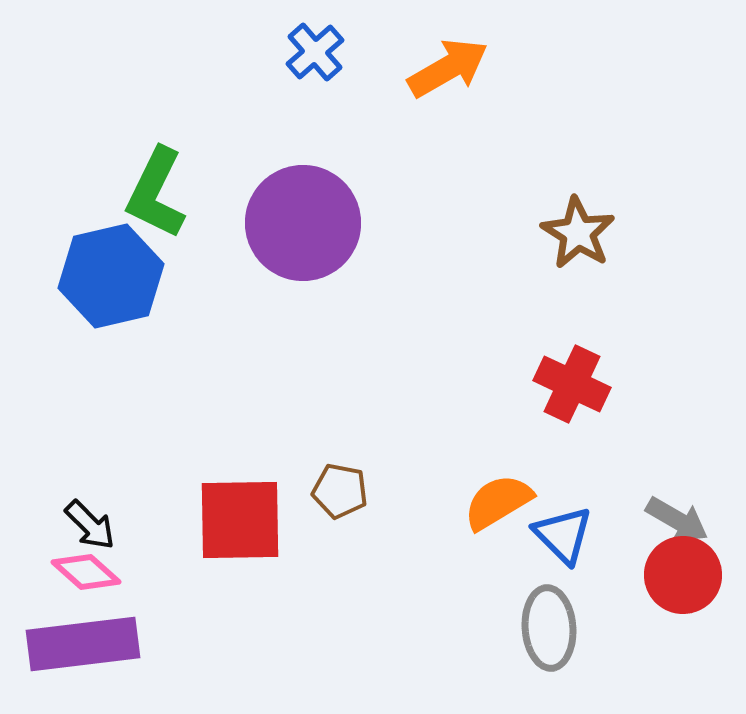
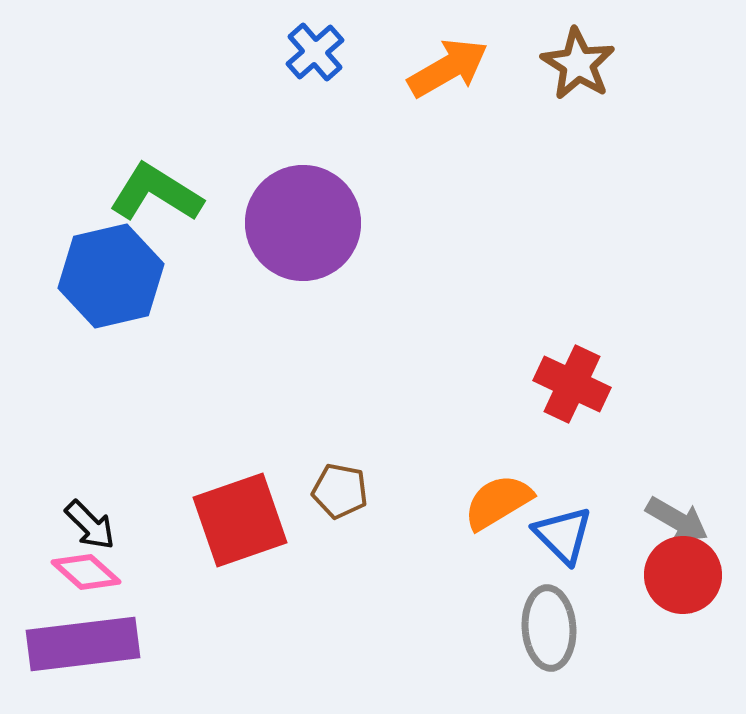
green L-shape: rotated 96 degrees clockwise
brown star: moved 169 px up
red square: rotated 18 degrees counterclockwise
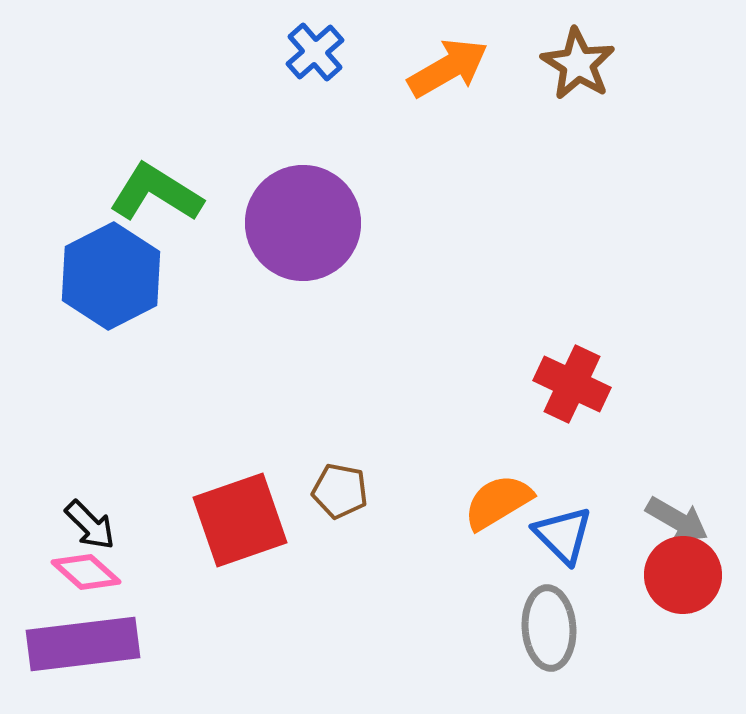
blue hexagon: rotated 14 degrees counterclockwise
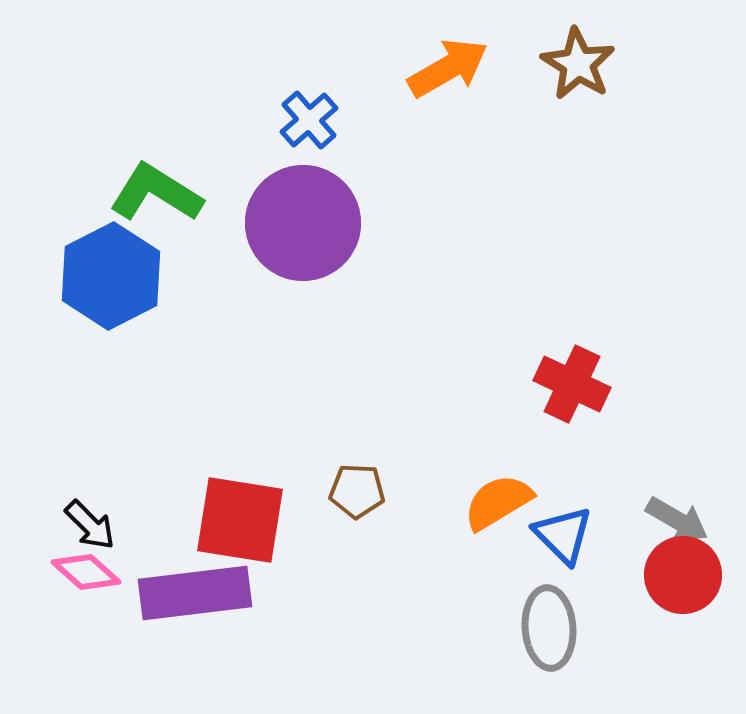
blue cross: moved 6 px left, 68 px down
brown pentagon: moved 17 px right; rotated 8 degrees counterclockwise
red square: rotated 28 degrees clockwise
purple rectangle: moved 112 px right, 51 px up
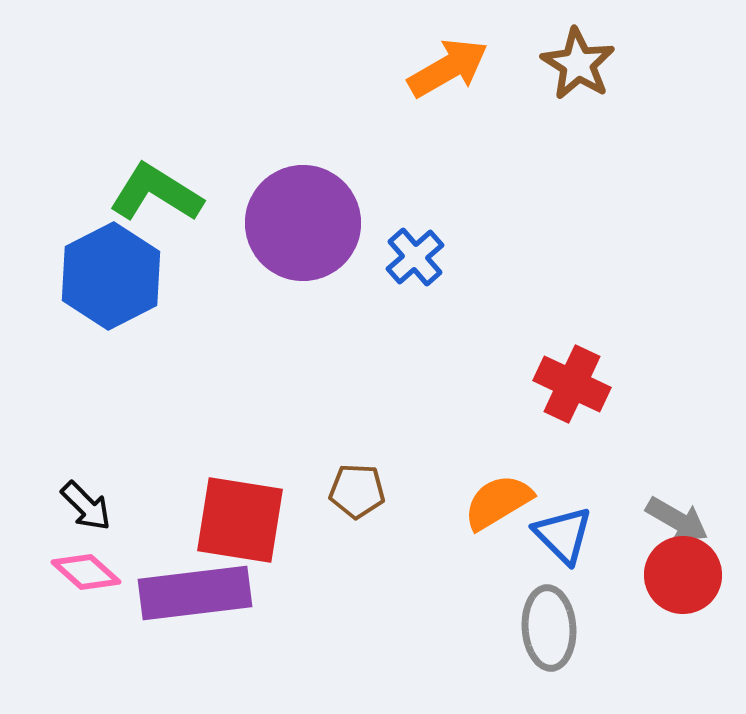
blue cross: moved 106 px right, 137 px down
black arrow: moved 4 px left, 19 px up
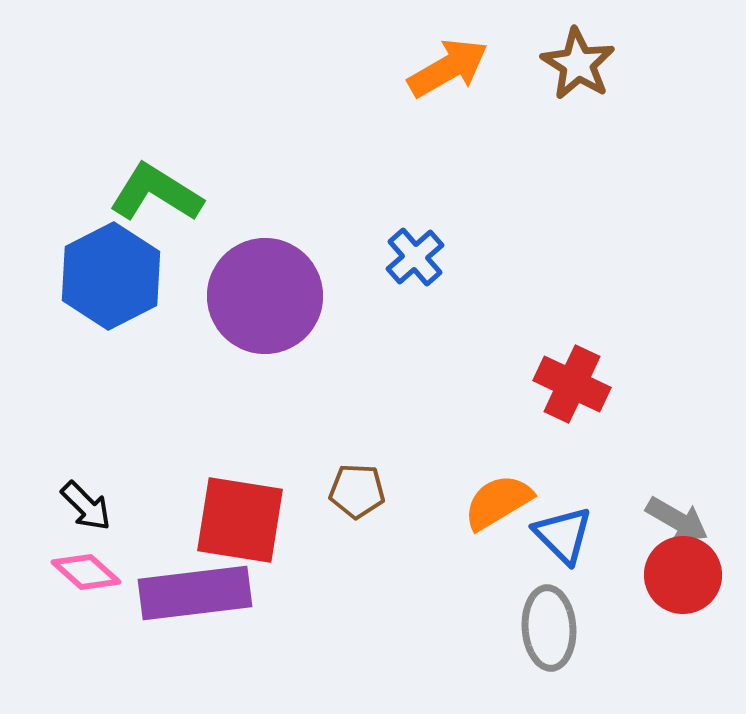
purple circle: moved 38 px left, 73 px down
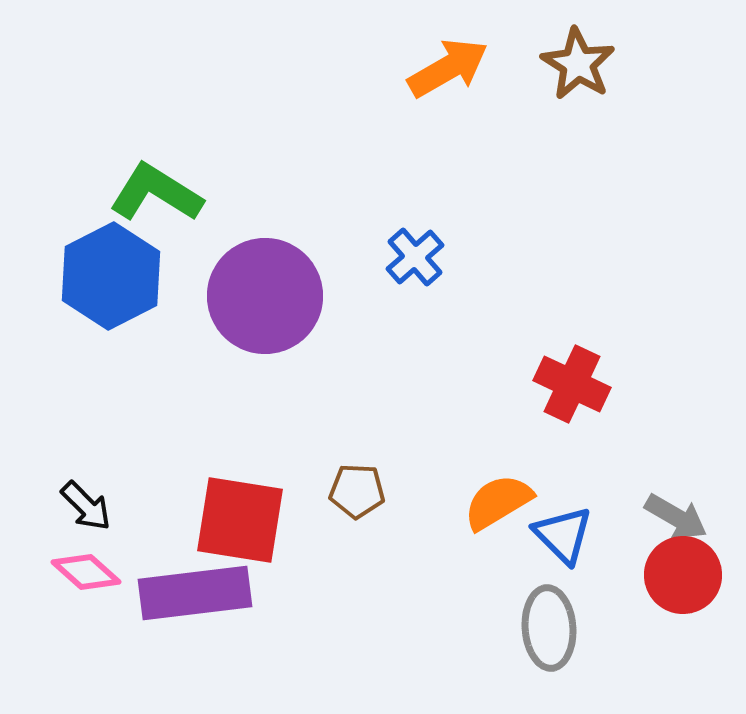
gray arrow: moved 1 px left, 3 px up
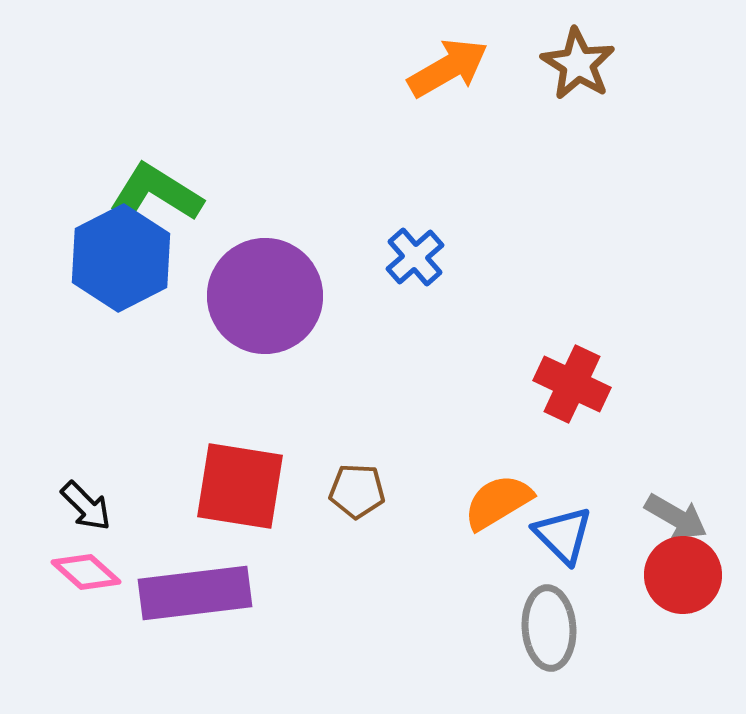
blue hexagon: moved 10 px right, 18 px up
red square: moved 34 px up
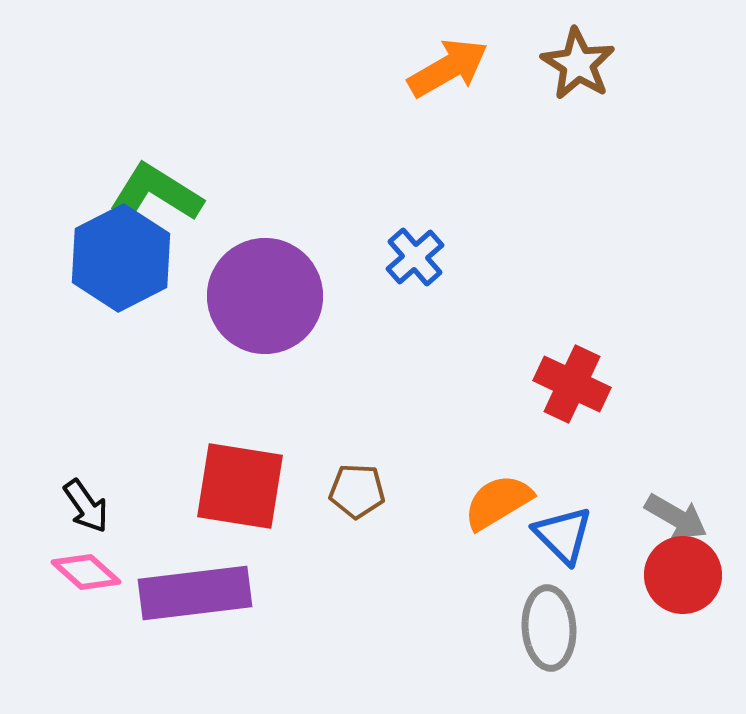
black arrow: rotated 10 degrees clockwise
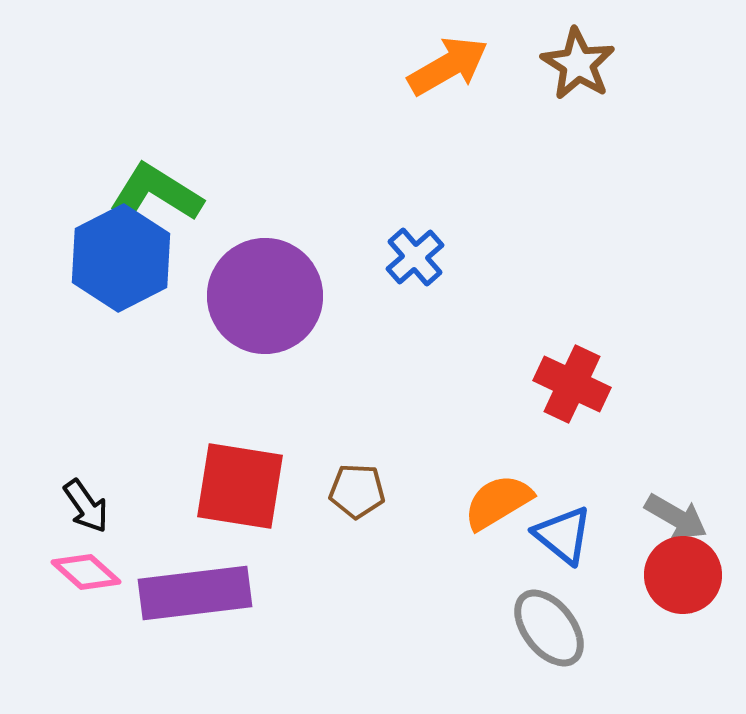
orange arrow: moved 2 px up
blue triangle: rotated 6 degrees counterclockwise
gray ellipse: rotated 34 degrees counterclockwise
